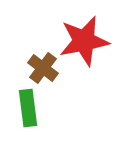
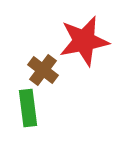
brown cross: moved 2 px down
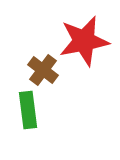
green rectangle: moved 2 px down
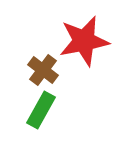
green rectangle: moved 13 px right; rotated 36 degrees clockwise
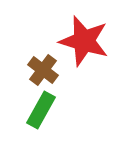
red star: rotated 27 degrees clockwise
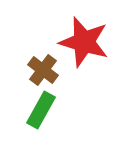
red star: moved 1 px down
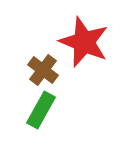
red star: rotated 6 degrees clockwise
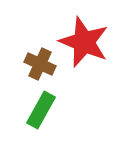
brown cross: moved 3 px left, 6 px up; rotated 12 degrees counterclockwise
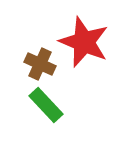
green rectangle: moved 5 px right, 5 px up; rotated 72 degrees counterclockwise
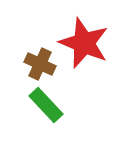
red star: moved 1 px down
